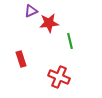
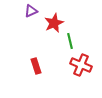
red star: moved 5 px right; rotated 18 degrees counterclockwise
red rectangle: moved 15 px right, 7 px down
red cross: moved 22 px right, 12 px up
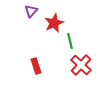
purple triangle: rotated 24 degrees counterclockwise
red cross: rotated 20 degrees clockwise
